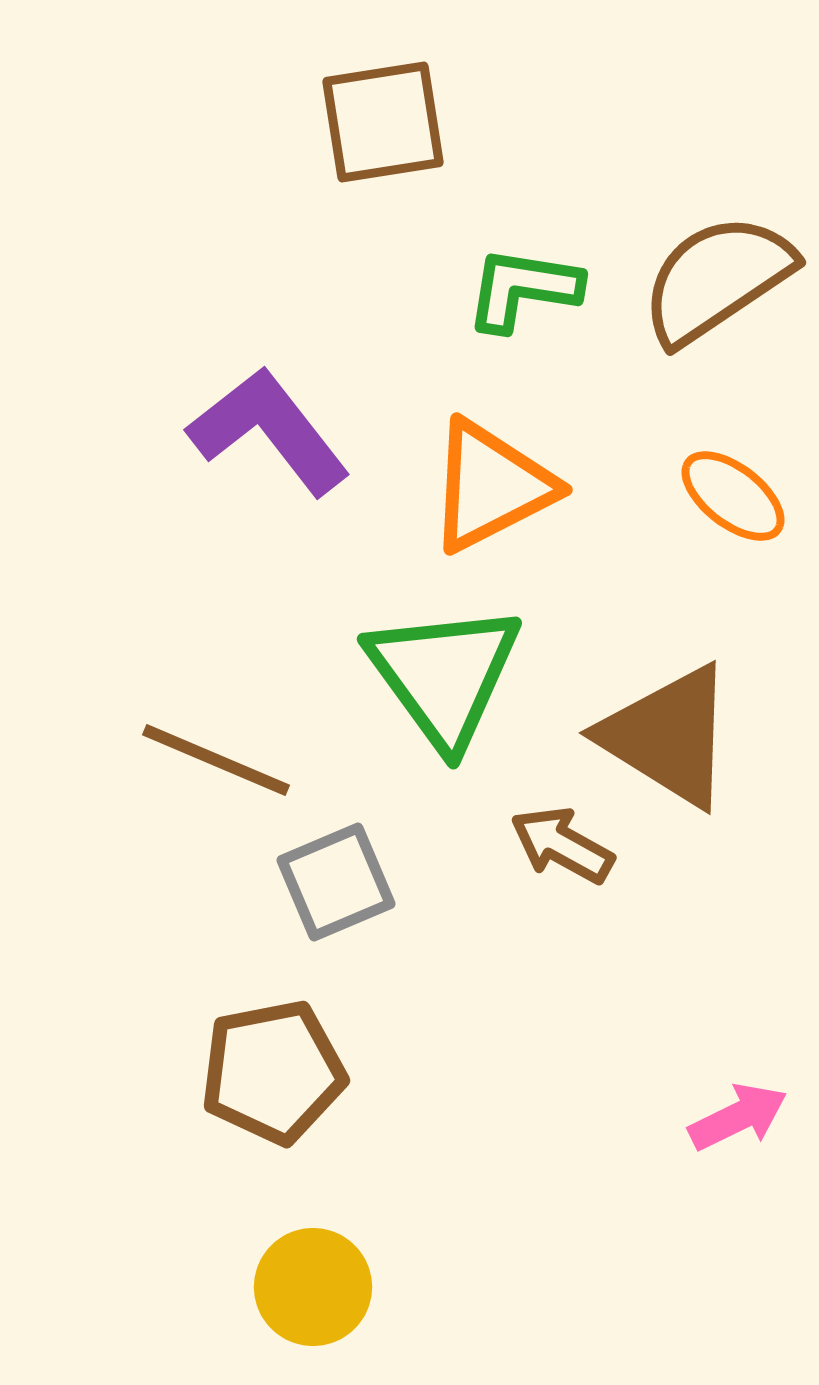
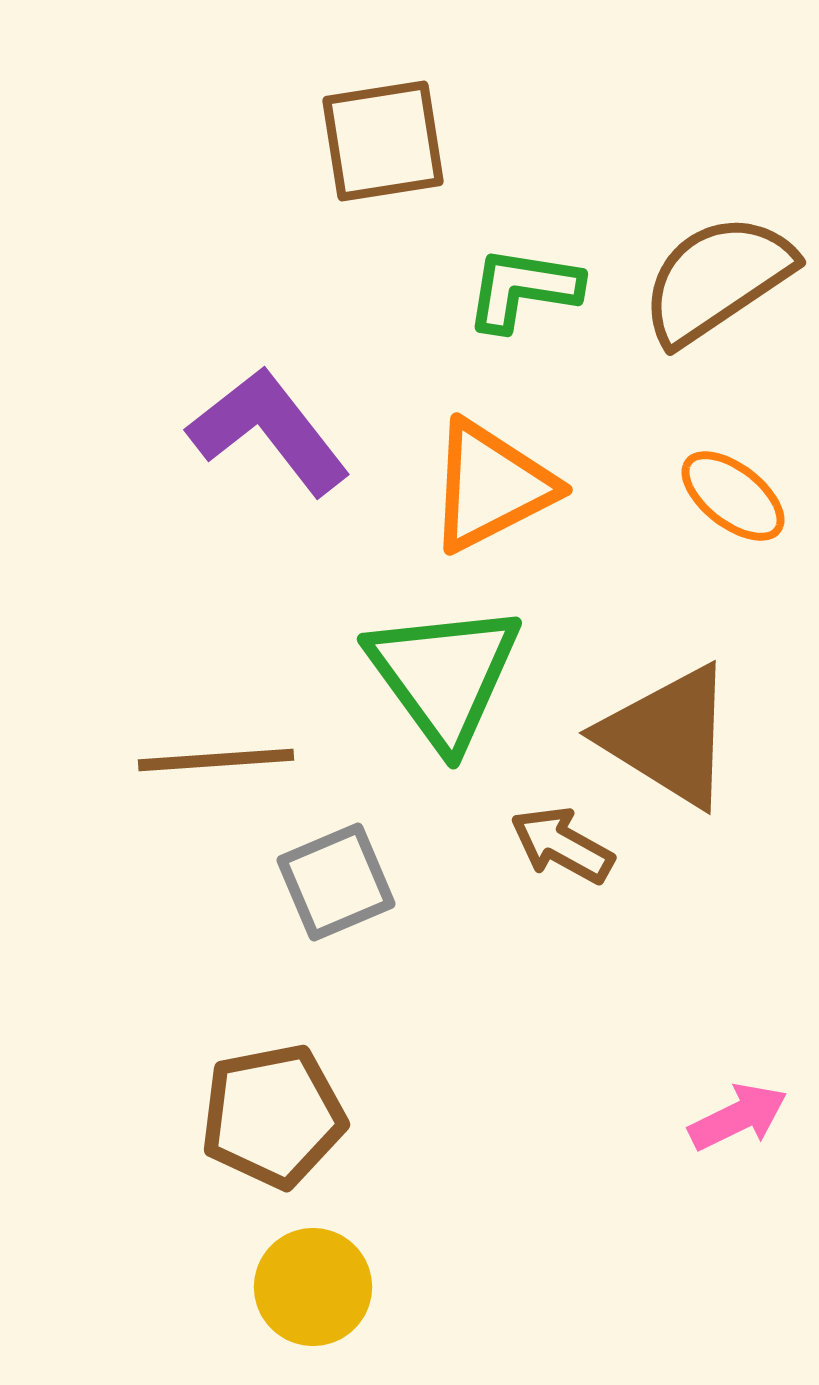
brown square: moved 19 px down
brown line: rotated 27 degrees counterclockwise
brown pentagon: moved 44 px down
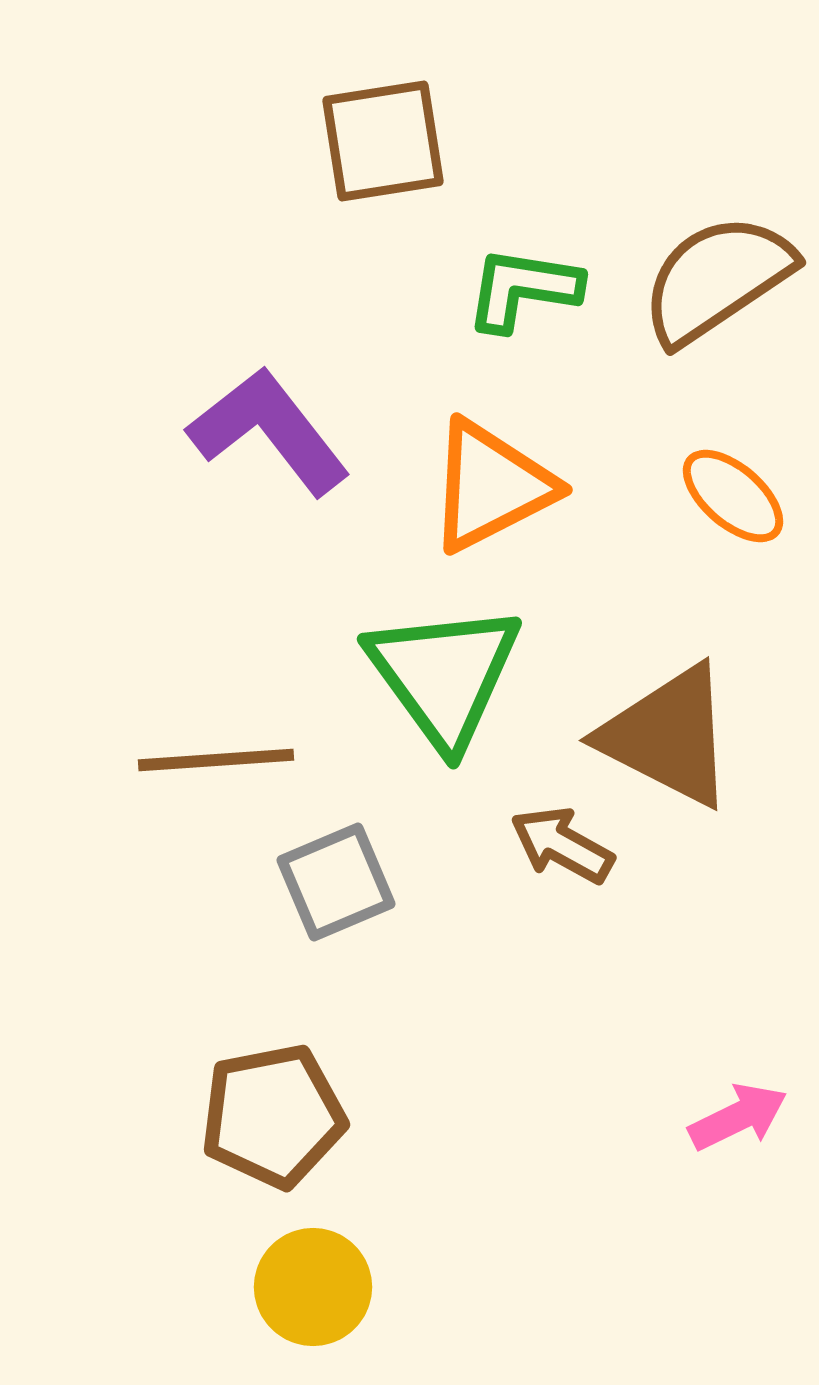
orange ellipse: rotated 3 degrees clockwise
brown triangle: rotated 5 degrees counterclockwise
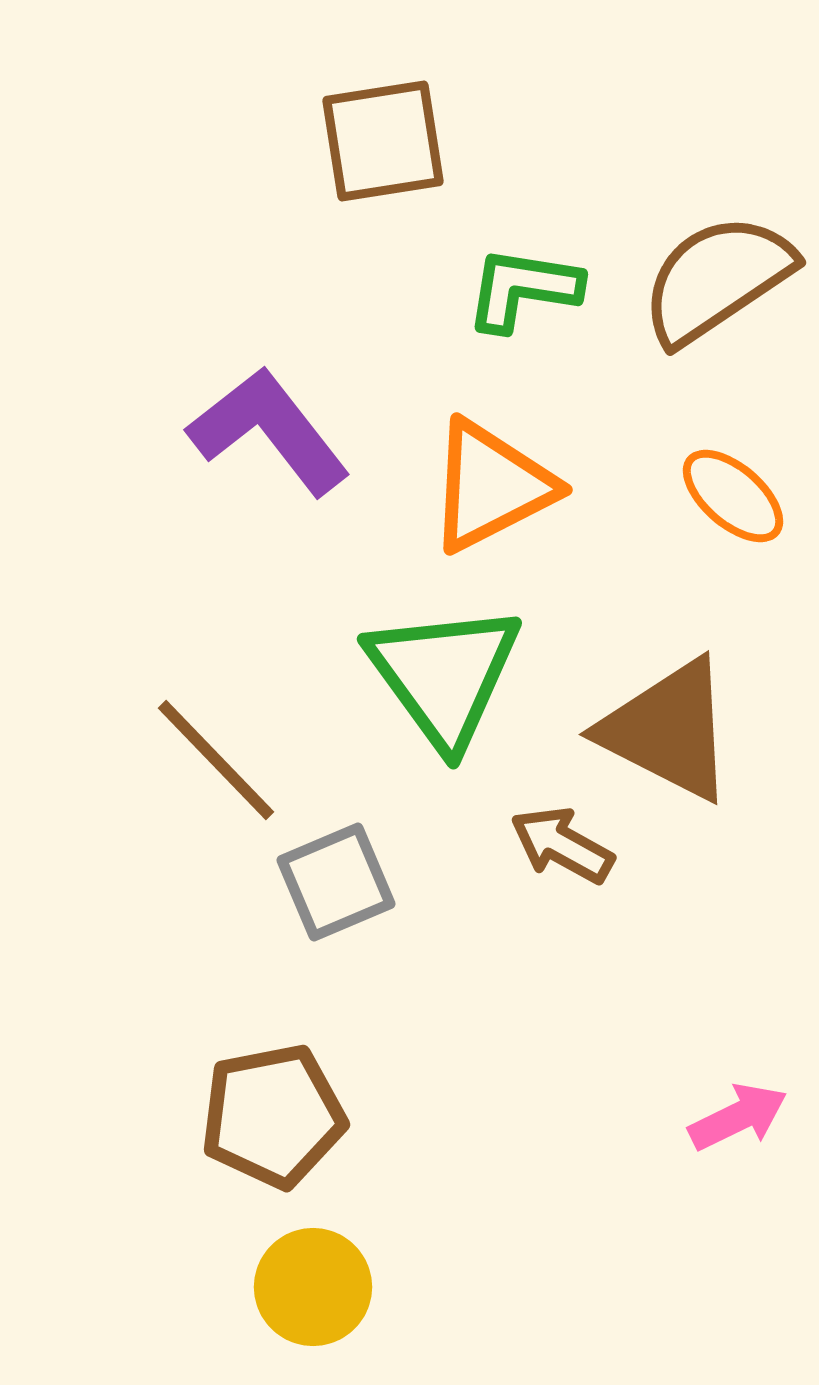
brown triangle: moved 6 px up
brown line: rotated 50 degrees clockwise
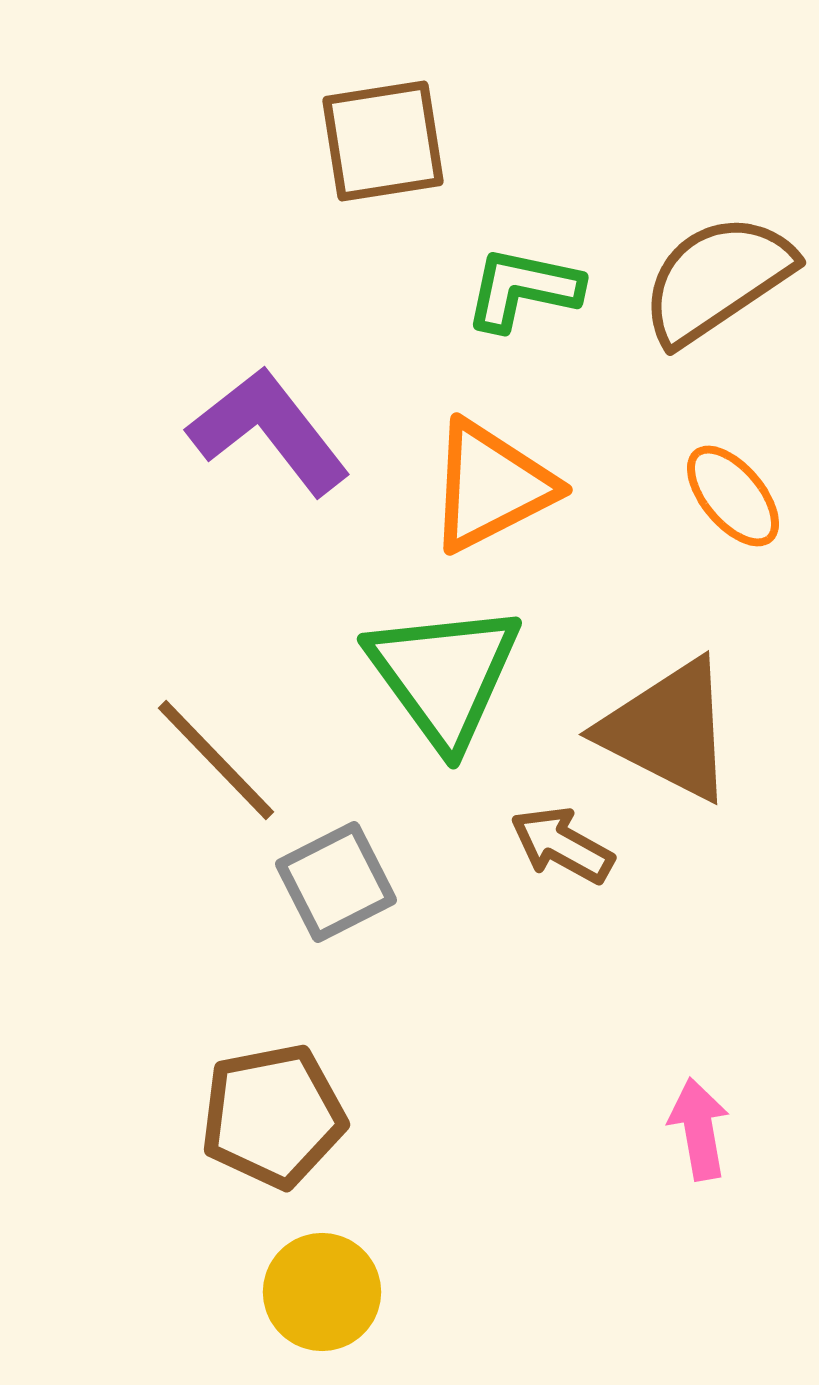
green L-shape: rotated 3 degrees clockwise
orange ellipse: rotated 9 degrees clockwise
gray square: rotated 4 degrees counterclockwise
pink arrow: moved 39 px left, 12 px down; rotated 74 degrees counterclockwise
yellow circle: moved 9 px right, 5 px down
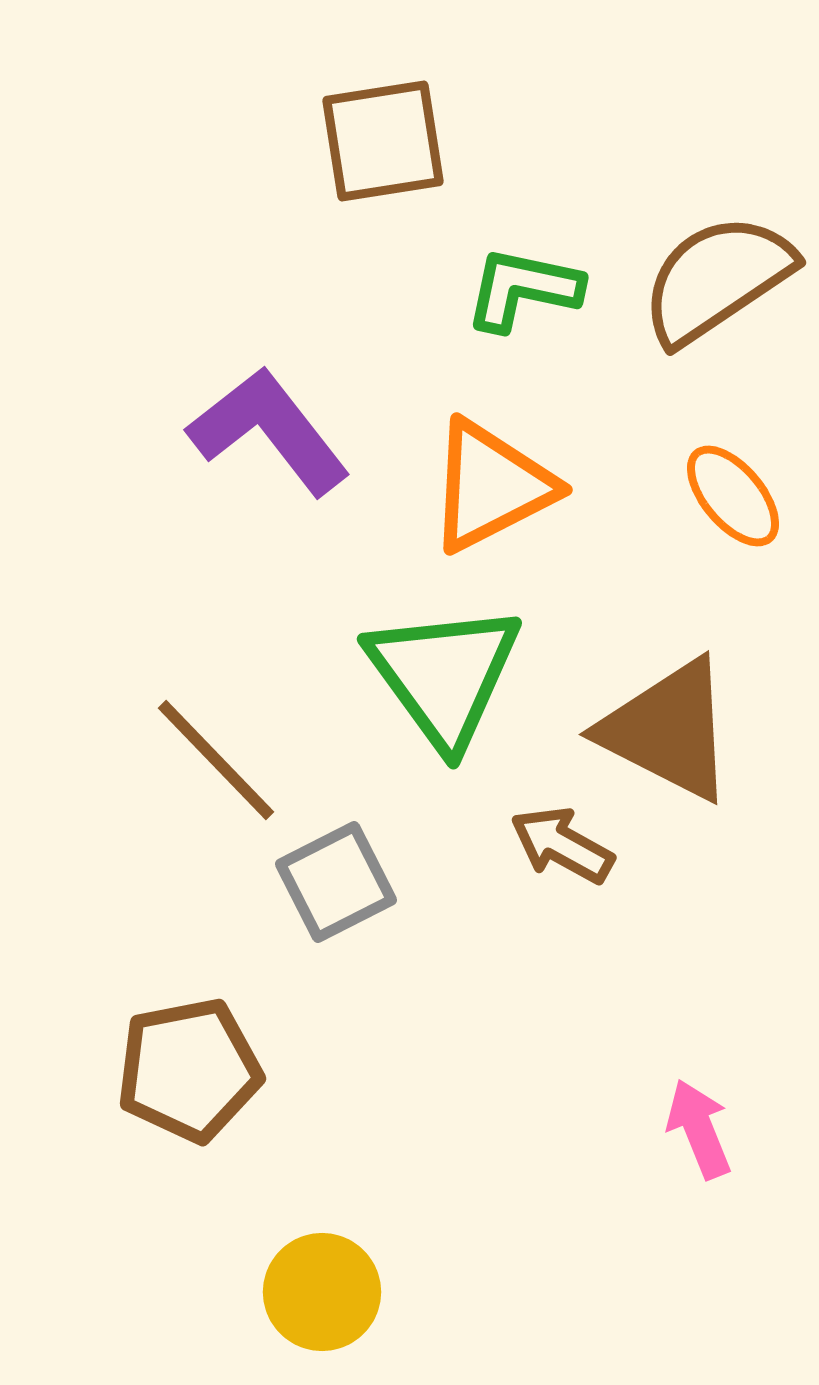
brown pentagon: moved 84 px left, 46 px up
pink arrow: rotated 12 degrees counterclockwise
